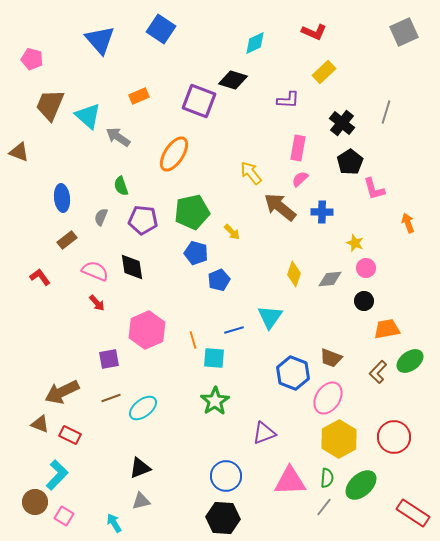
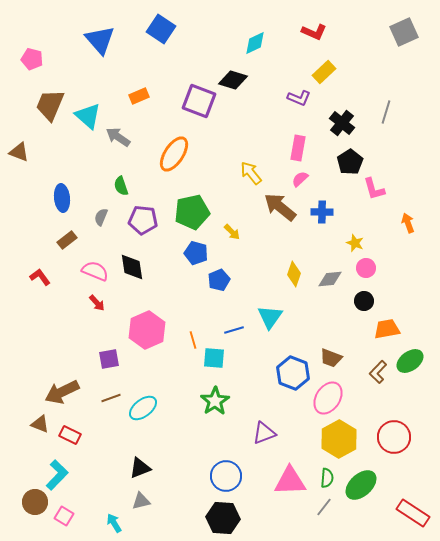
purple L-shape at (288, 100): moved 11 px right, 2 px up; rotated 20 degrees clockwise
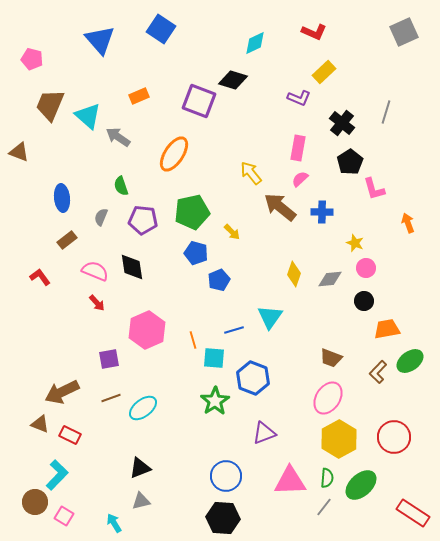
blue hexagon at (293, 373): moved 40 px left, 5 px down
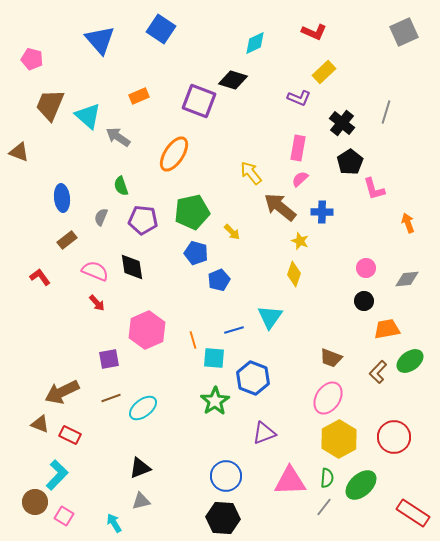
yellow star at (355, 243): moved 55 px left, 2 px up
gray diamond at (330, 279): moved 77 px right
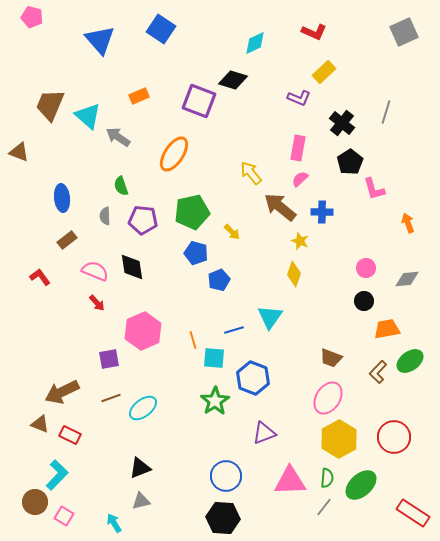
pink pentagon at (32, 59): moved 42 px up
gray semicircle at (101, 217): moved 4 px right, 1 px up; rotated 24 degrees counterclockwise
pink hexagon at (147, 330): moved 4 px left, 1 px down
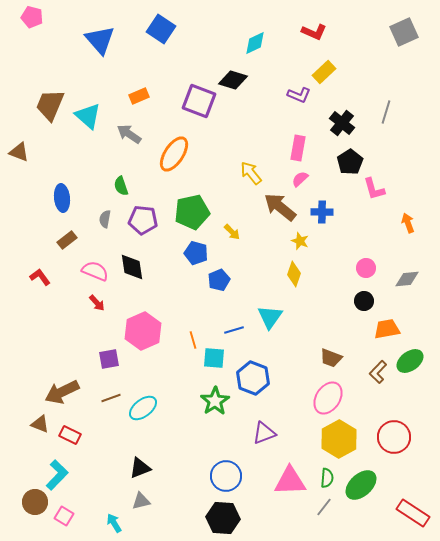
purple L-shape at (299, 98): moved 3 px up
gray arrow at (118, 137): moved 11 px right, 3 px up
gray semicircle at (105, 216): moved 3 px down; rotated 12 degrees clockwise
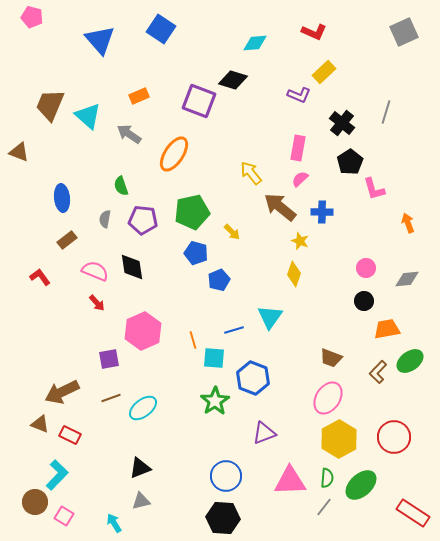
cyan diamond at (255, 43): rotated 20 degrees clockwise
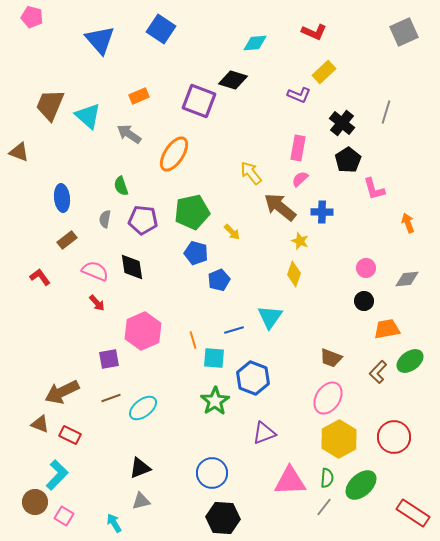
black pentagon at (350, 162): moved 2 px left, 2 px up
blue circle at (226, 476): moved 14 px left, 3 px up
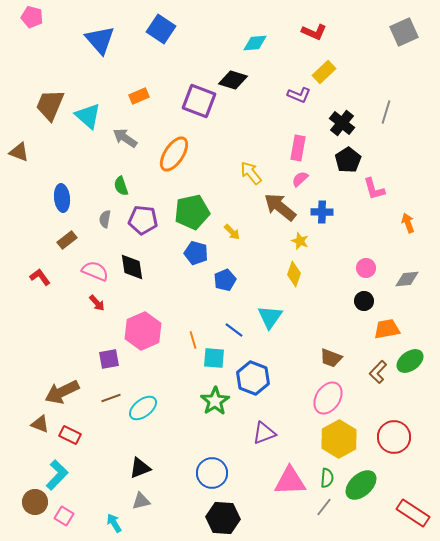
gray arrow at (129, 134): moved 4 px left, 4 px down
blue pentagon at (219, 280): moved 6 px right
blue line at (234, 330): rotated 54 degrees clockwise
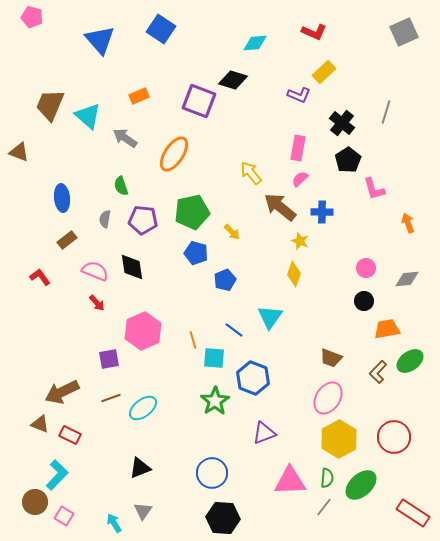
gray triangle at (141, 501): moved 2 px right, 10 px down; rotated 42 degrees counterclockwise
